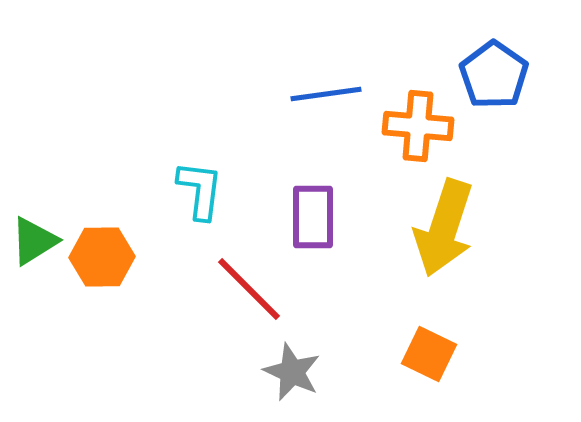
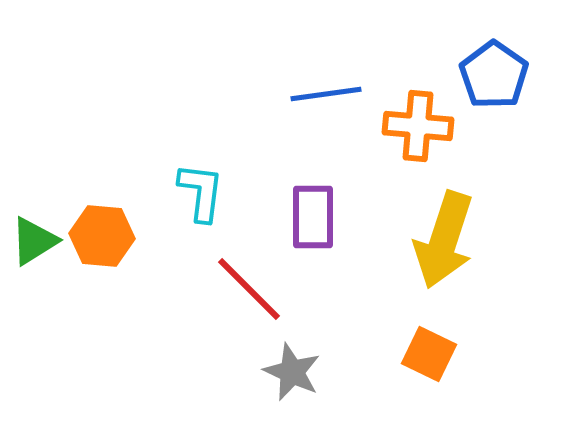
cyan L-shape: moved 1 px right, 2 px down
yellow arrow: moved 12 px down
orange hexagon: moved 21 px up; rotated 6 degrees clockwise
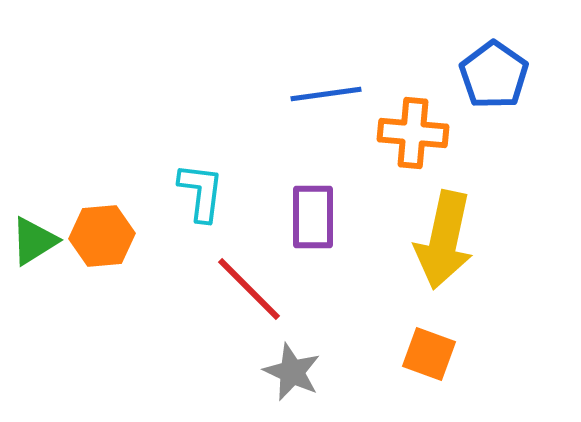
orange cross: moved 5 px left, 7 px down
orange hexagon: rotated 10 degrees counterclockwise
yellow arrow: rotated 6 degrees counterclockwise
orange square: rotated 6 degrees counterclockwise
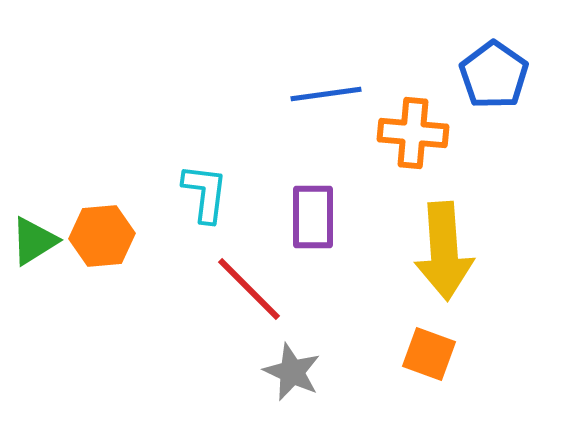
cyan L-shape: moved 4 px right, 1 px down
yellow arrow: moved 11 px down; rotated 16 degrees counterclockwise
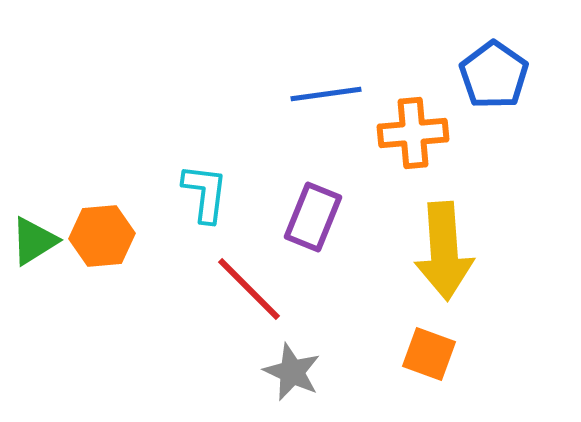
orange cross: rotated 10 degrees counterclockwise
purple rectangle: rotated 22 degrees clockwise
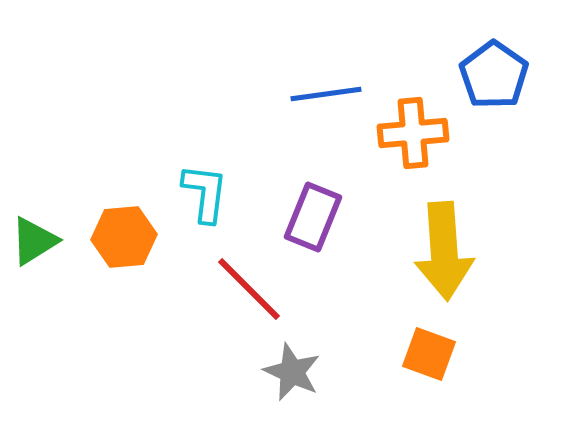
orange hexagon: moved 22 px right, 1 px down
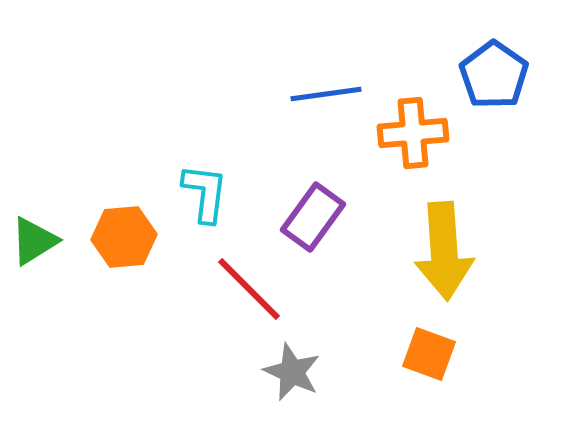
purple rectangle: rotated 14 degrees clockwise
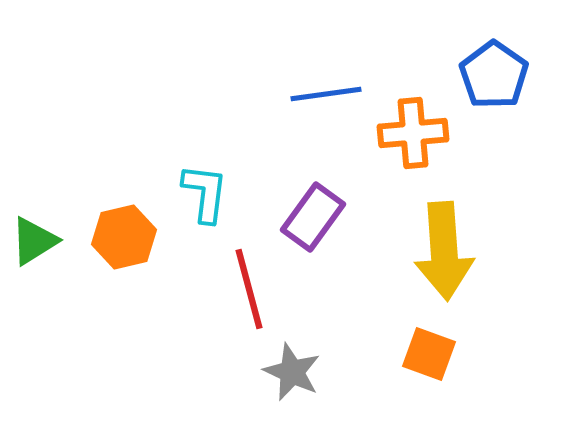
orange hexagon: rotated 8 degrees counterclockwise
red line: rotated 30 degrees clockwise
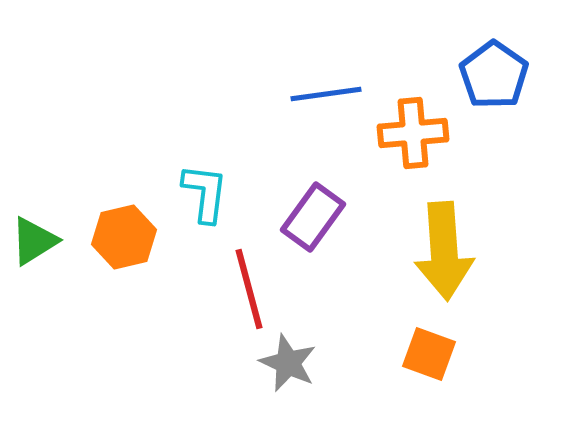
gray star: moved 4 px left, 9 px up
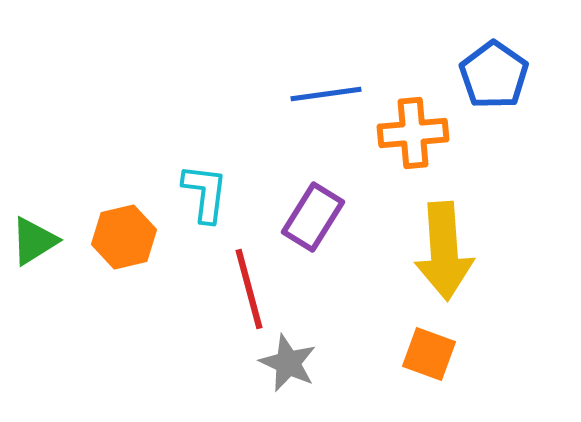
purple rectangle: rotated 4 degrees counterclockwise
